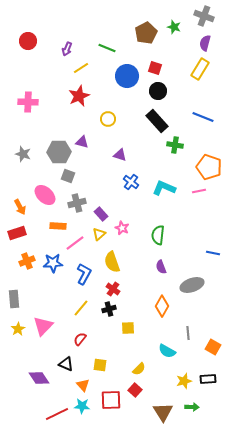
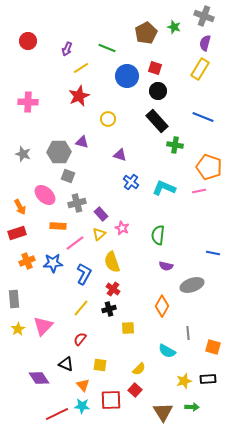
purple semicircle at (161, 267): moved 5 px right, 1 px up; rotated 56 degrees counterclockwise
orange square at (213, 347): rotated 14 degrees counterclockwise
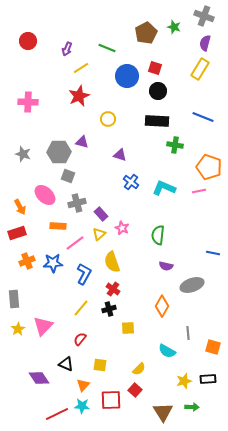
black rectangle at (157, 121): rotated 45 degrees counterclockwise
orange triangle at (83, 385): rotated 24 degrees clockwise
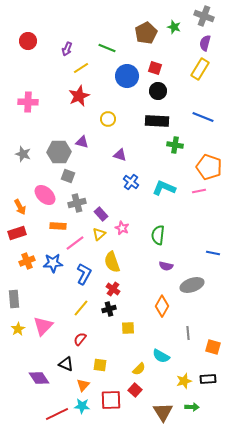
cyan semicircle at (167, 351): moved 6 px left, 5 px down
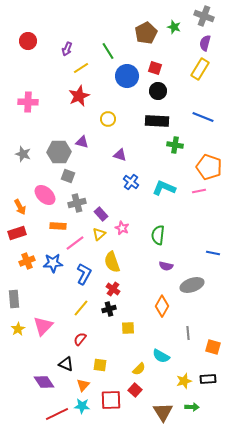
green line at (107, 48): moved 1 px right, 3 px down; rotated 36 degrees clockwise
purple diamond at (39, 378): moved 5 px right, 4 px down
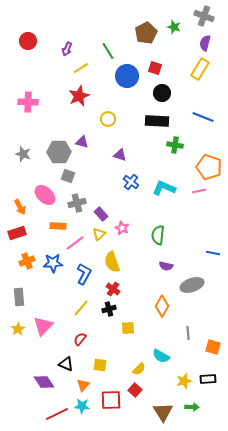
black circle at (158, 91): moved 4 px right, 2 px down
gray rectangle at (14, 299): moved 5 px right, 2 px up
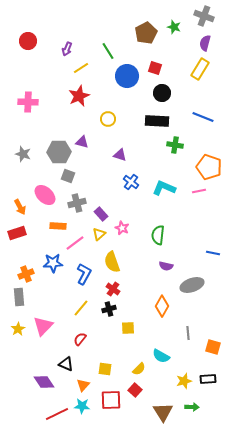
orange cross at (27, 261): moved 1 px left, 13 px down
yellow square at (100, 365): moved 5 px right, 4 px down
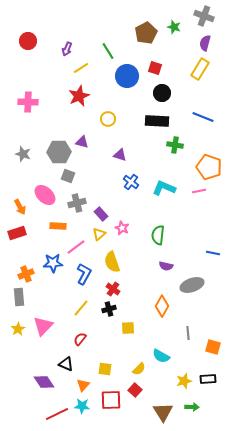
pink line at (75, 243): moved 1 px right, 4 px down
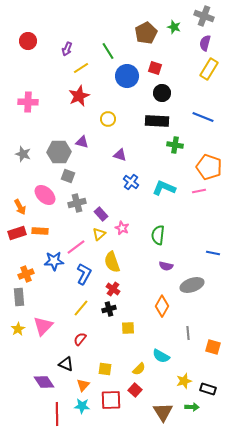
yellow rectangle at (200, 69): moved 9 px right
orange rectangle at (58, 226): moved 18 px left, 5 px down
blue star at (53, 263): moved 1 px right, 2 px up
black rectangle at (208, 379): moved 10 px down; rotated 21 degrees clockwise
red line at (57, 414): rotated 65 degrees counterclockwise
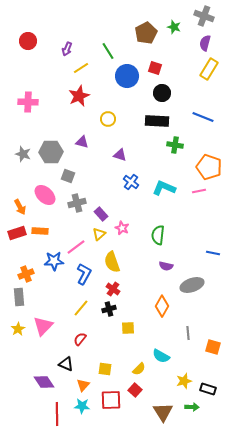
gray hexagon at (59, 152): moved 8 px left
